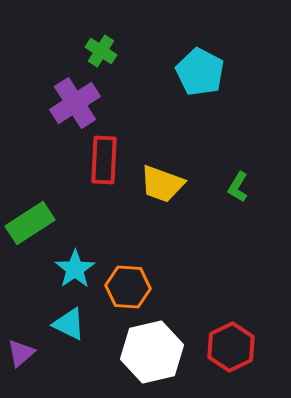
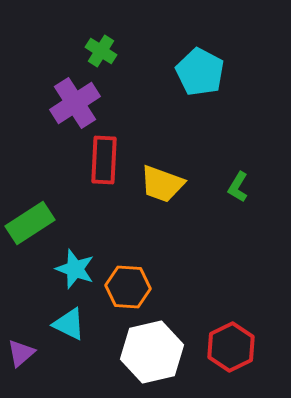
cyan star: rotated 18 degrees counterclockwise
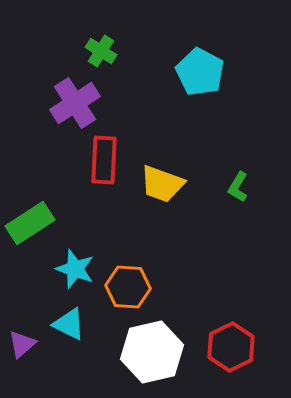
purple triangle: moved 1 px right, 9 px up
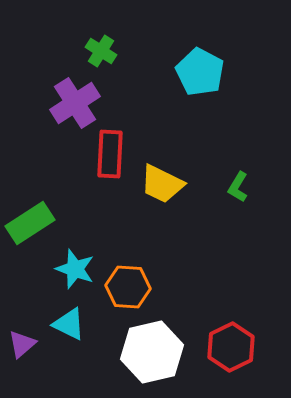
red rectangle: moved 6 px right, 6 px up
yellow trapezoid: rotated 6 degrees clockwise
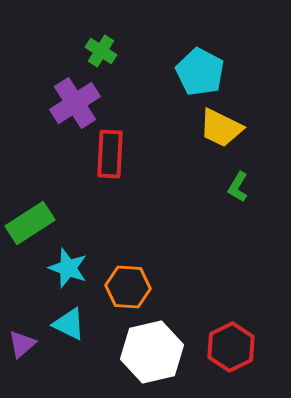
yellow trapezoid: moved 59 px right, 56 px up
cyan star: moved 7 px left, 1 px up
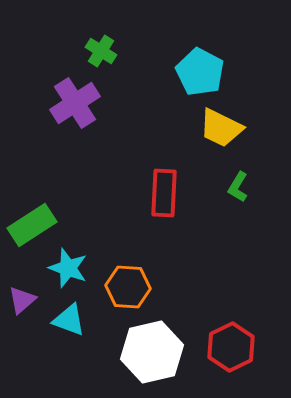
red rectangle: moved 54 px right, 39 px down
green rectangle: moved 2 px right, 2 px down
cyan triangle: moved 4 px up; rotated 6 degrees counterclockwise
purple triangle: moved 44 px up
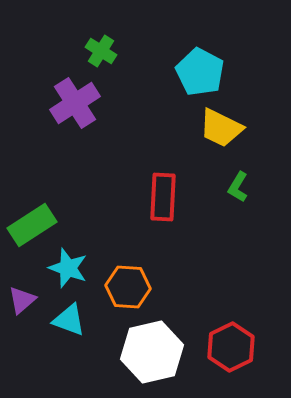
red rectangle: moved 1 px left, 4 px down
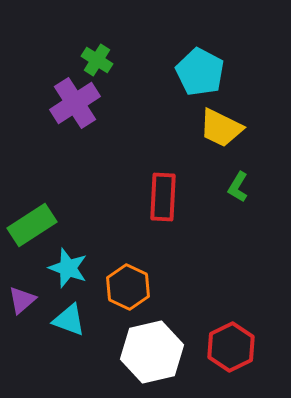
green cross: moved 4 px left, 9 px down
orange hexagon: rotated 21 degrees clockwise
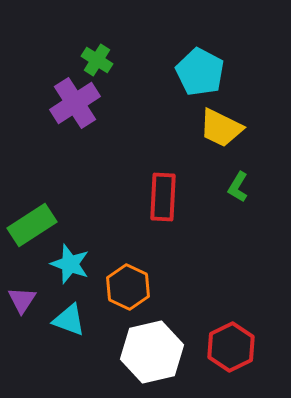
cyan star: moved 2 px right, 4 px up
purple triangle: rotated 16 degrees counterclockwise
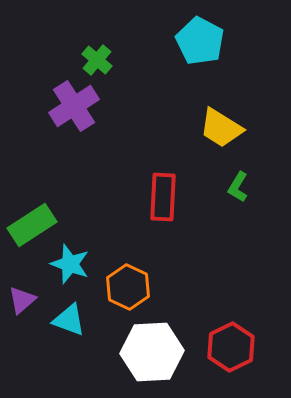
green cross: rotated 8 degrees clockwise
cyan pentagon: moved 31 px up
purple cross: moved 1 px left, 3 px down
yellow trapezoid: rotated 6 degrees clockwise
purple triangle: rotated 16 degrees clockwise
white hexagon: rotated 10 degrees clockwise
